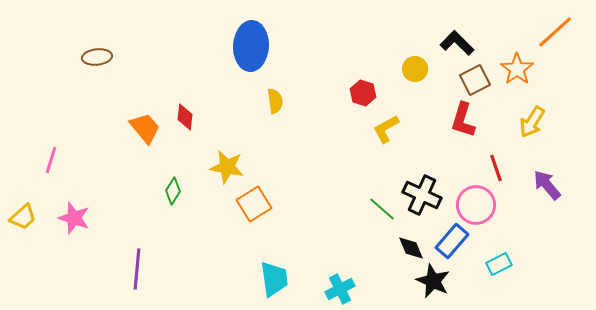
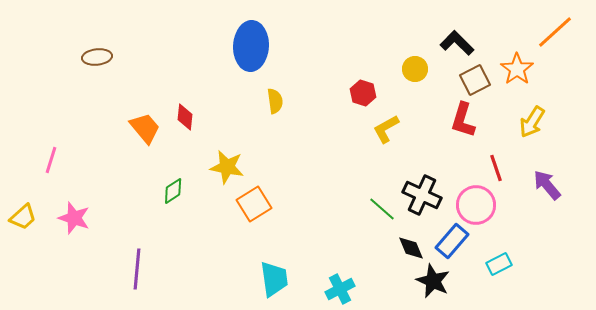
green diamond: rotated 24 degrees clockwise
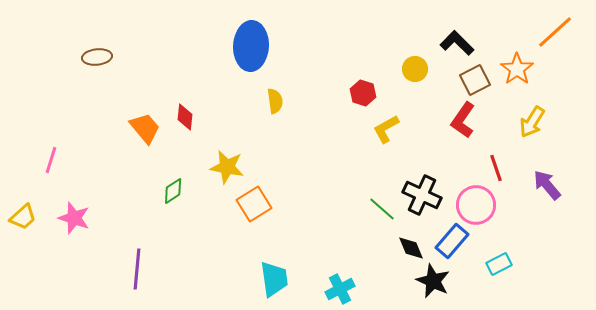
red L-shape: rotated 18 degrees clockwise
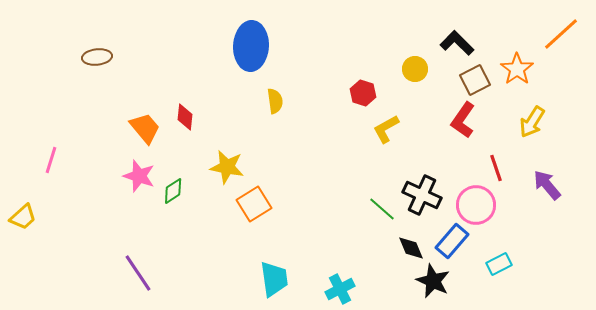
orange line: moved 6 px right, 2 px down
pink star: moved 65 px right, 42 px up
purple line: moved 1 px right, 4 px down; rotated 39 degrees counterclockwise
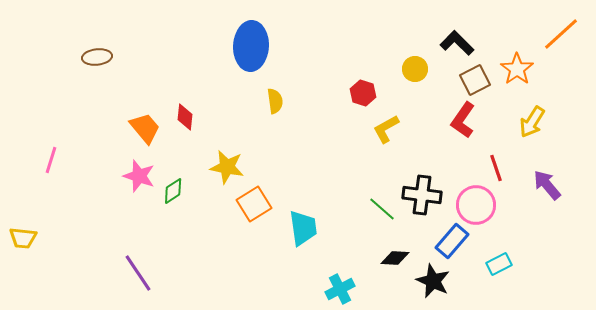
black cross: rotated 18 degrees counterclockwise
yellow trapezoid: moved 21 px down; rotated 48 degrees clockwise
black diamond: moved 16 px left, 10 px down; rotated 64 degrees counterclockwise
cyan trapezoid: moved 29 px right, 51 px up
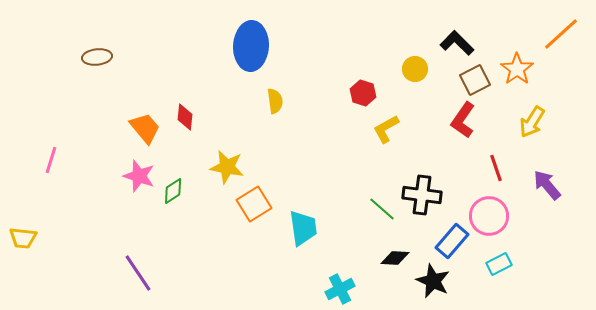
pink circle: moved 13 px right, 11 px down
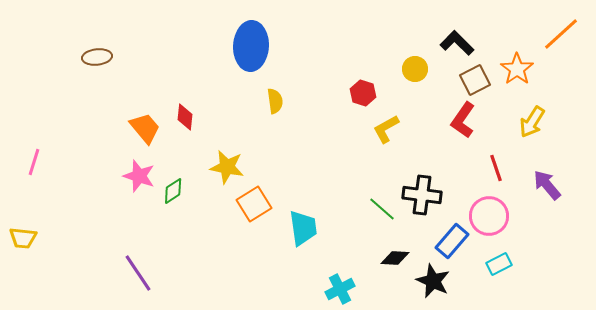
pink line: moved 17 px left, 2 px down
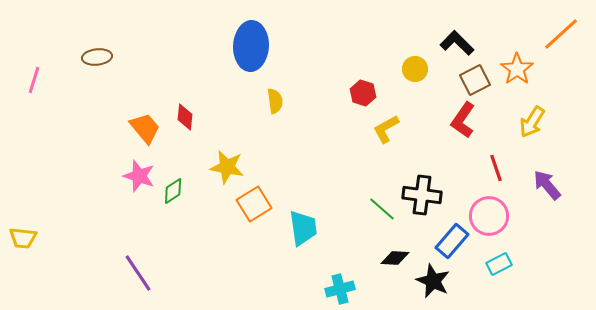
pink line: moved 82 px up
cyan cross: rotated 12 degrees clockwise
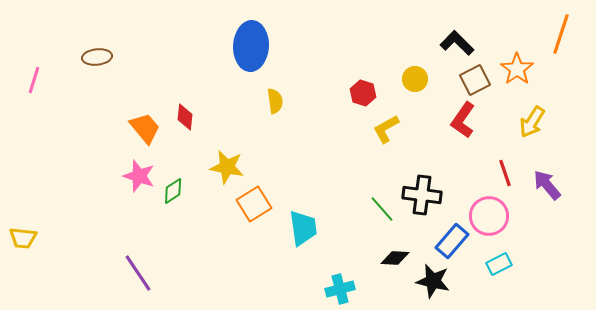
orange line: rotated 30 degrees counterclockwise
yellow circle: moved 10 px down
red line: moved 9 px right, 5 px down
green line: rotated 8 degrees clockwise
black star: rotated 12 degrees counterclockwise
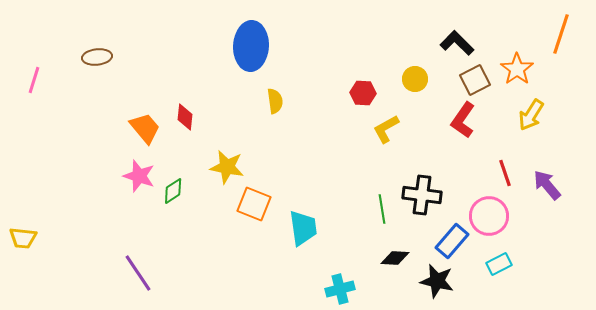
red hexagon: rotated 15 degrees counterclockwise
yellow arrow: moved 1 px left, 7 px up
orange square: rotated 36 degrees counterclockwise
green line: rotated 32 degrees clockwise
black star: moved 4 px right
